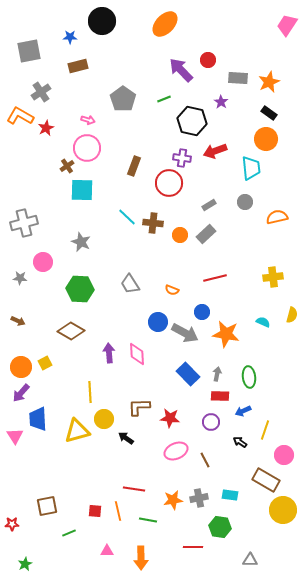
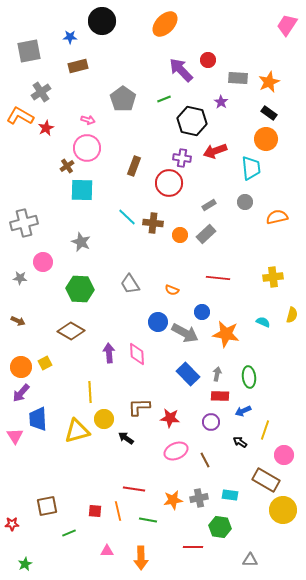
red line at (215, 278): moved 3 px right; rotated 20 degrees clockwise
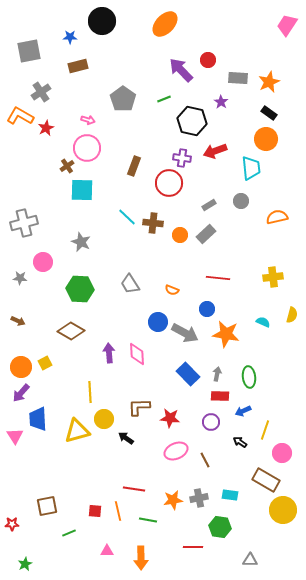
gray circle at (245, 202): moved 4 px left, 1 px up
blue circle at (202, 312): moved 5 px right, 3 px up
pink circle at (284, 455): moved 2 px left, 2 px up
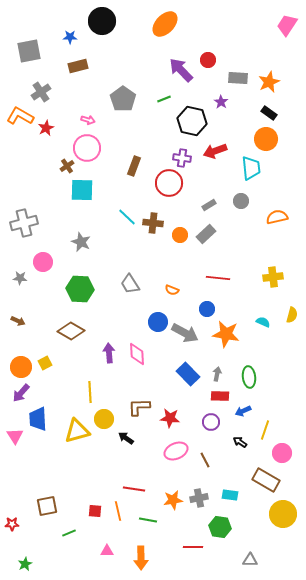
yellow circle at (283, 510): moved 4 px down
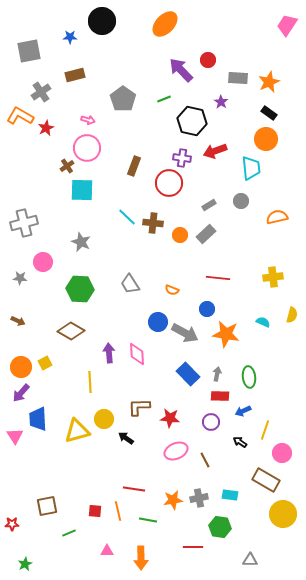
brown rectangle at (78, 66): moved 3 px left, 9 px down
yellow line at (90, 392): moved 10 px up
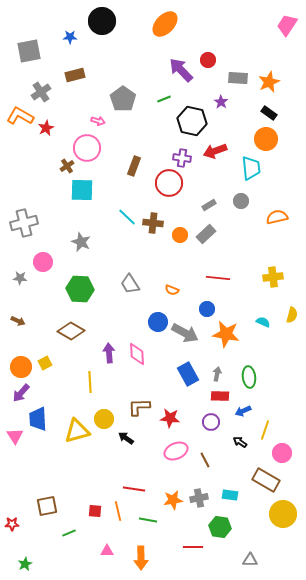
pink arrow at (88, 120): moved 10 px right, 1 px down
blue rectangle at (188, 374): rotated 15 degrees clockwise
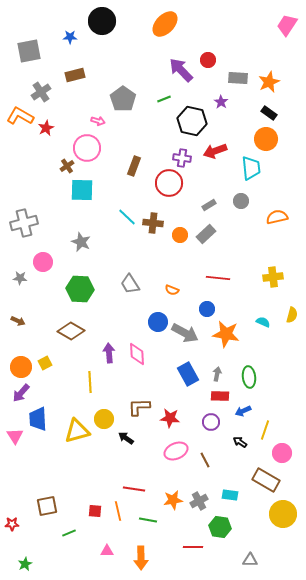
gray cross at (199, 498): moved 3 px down; rotated 18 degrees counterclockwise
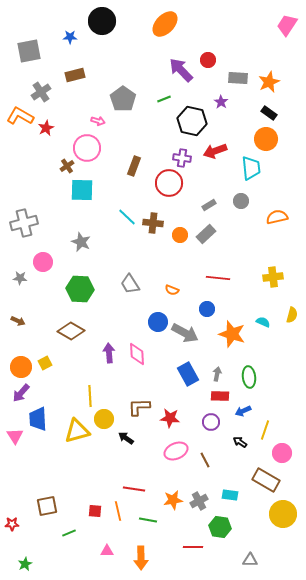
orange star at (226, 334): moved 6 px right; rotated 8 degrees clockwise
yellow line at (90, 382): moved 14 px down
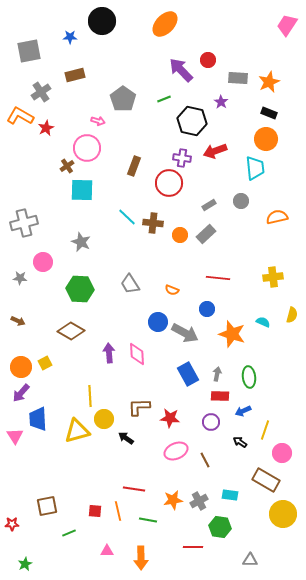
black rectangle at (269, 113): rotated 14 degrees counterclockwise
cyan trapezoid at (251, 168): moved 4 px right
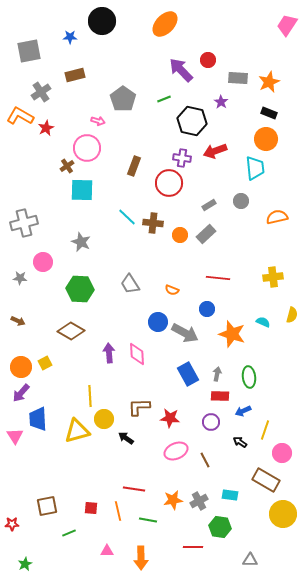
red square at (95, 511): moved 4 px left, 3 px up
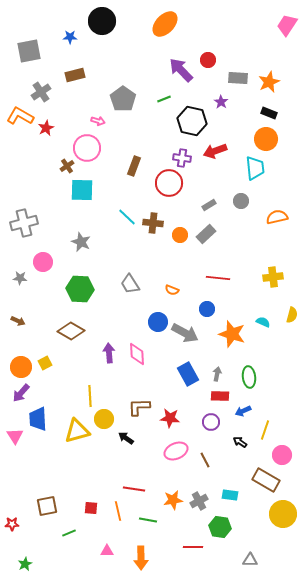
pink circle at (282, 453): moved 2 px down
